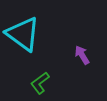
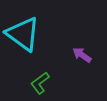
purple arrow: rotated 24 degrees counterclockwise
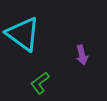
purple arrow: rotated 138 degrees counterclockwise
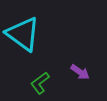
purple arrow: moved 2 px left, 17 px down; rotated 42 degrees counterclockwise
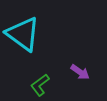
green L-shape: moved 2 px down
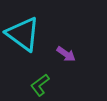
purple arrow: moved 14 px left, 18 px up
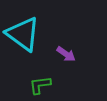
green L-shape: rotated 30 degrees clockwise
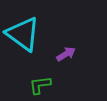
purple arrow: rotated 66 degrees counterclockwise
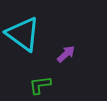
purple arrow: rotated 12 degrees counterclockwise
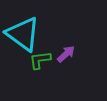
green L-shape: moved 25 px up
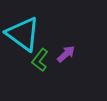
green L-shape: rotated 45 degrees counterclockwise
